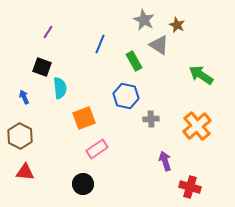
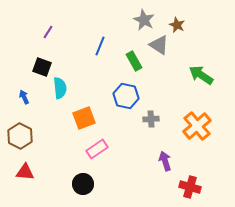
blue line: moved 2 px down
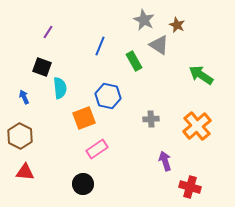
blue hexagon: moved 18 px left
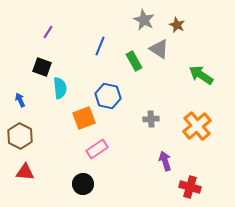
gray triangle: moved 4 px down
blue arrow: moved 4 px left, 3 px down
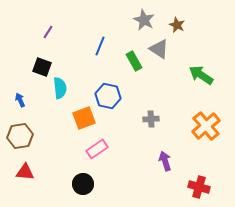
orange cross: moved 9 px right
brown hexagon: rotated 25 degrees clockwise
red cross: moved 9 px right
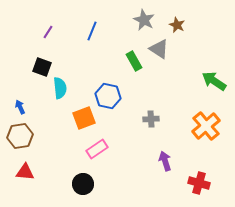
blue line: moved 8 px left, 15 px up
green arrow: moved 13 px right, 6 px down
blue arrow: moved 7 px down
red cross: moved 4 px up
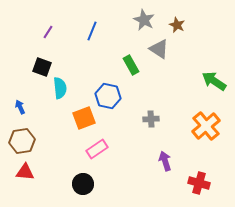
green rectangle: moved 3 px left, 4 px down
brown hexagon: moved 2 px right, 5 px down
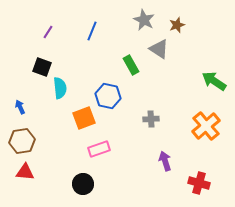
brown star: rotated 28 degrees clockwise
pink rectangle: moved 2 px right; rotated 15 degrees clockwise
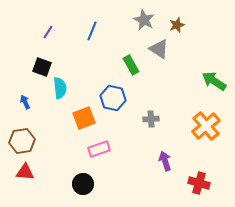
blue hexagon: moved 5 px right, 2 px down
blue arrow: moved 5 px right, 5 px up
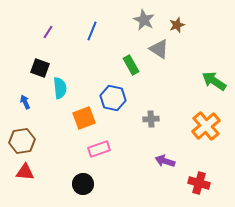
black square: moved 2 px left, 1 px down
purple arrow: rotated 54 degrees counterclockwise
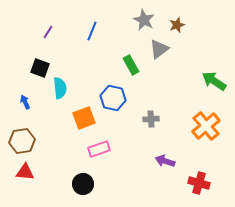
gray triangle: rotated 50 degrees clockwise
